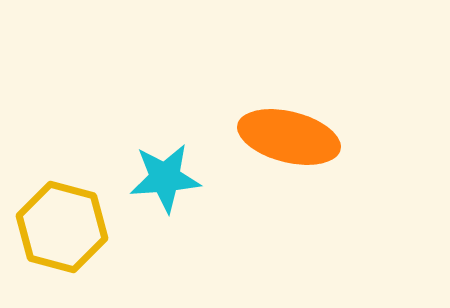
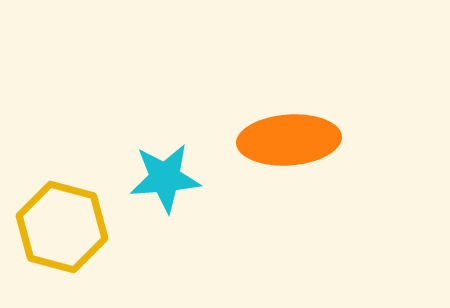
orange ellipse: moved 3 px down; rotated 18 degrees counterclockwise
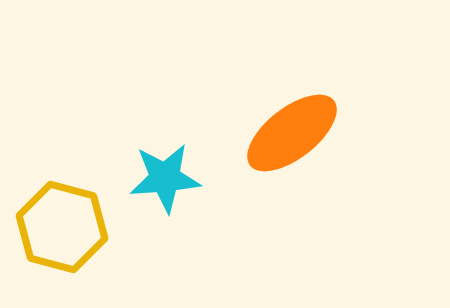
orange ellipse: moved 3 px right, 7 px up; rotated 34 degrees counterclockwise
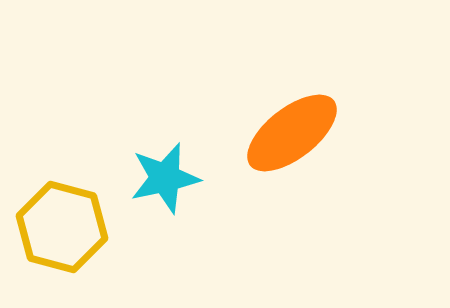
cyan star: rotated 8 degrees counterclockwise
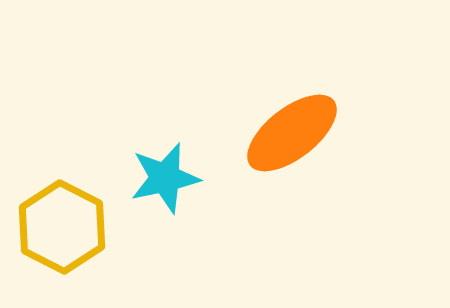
yellow hexagon: rotated 12 degrees clockwise
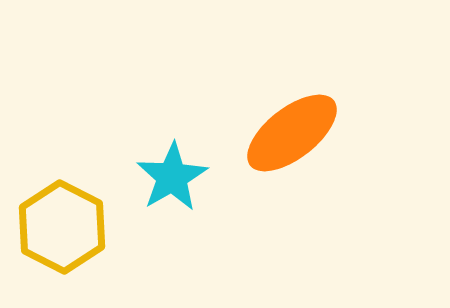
cyan star: moved 7 px right, 1 px up; rotated 18 degrees counterclockwise
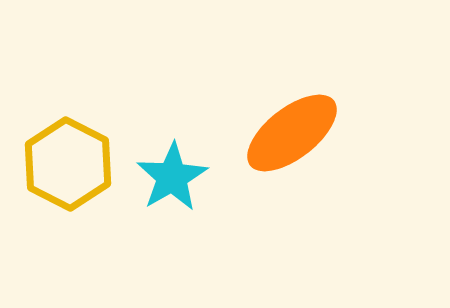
yellow hexagon: moved 6 px right, 63 px up
